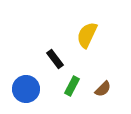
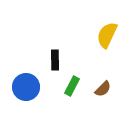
yellow semicircle: moved 20 px right
black rectangle: moved 1 px down; rotated 36 degrees clockwise
blue circle: moved 2 px up
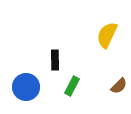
brown semicircle: moved 16 px right, 3 px up
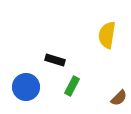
yellow semicircle: rotated 16 degrees counterclockwise
black rectangle: rotated 72 degrees counterclockwise
brown semicircle: moved 12 px down
